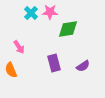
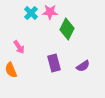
green diamond: moved 1 px left; rotated 55 degrees counterclockwise
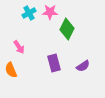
cyan cross: moved 2 px left; rotated 16 degrees clockwise
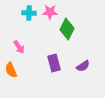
cyan cross: rotated 32 degrees clockwise
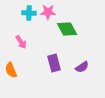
pink star: moved 2 px left
green diamond: rotated 55 degrees counterclockwise
pink arrow: moved 2 px right, 5 px up
purple semicircle: moved 1 px left, 1 px down
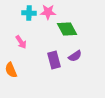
purple rectangle: moved 3 px up
purple semicircle: moved 7 px left, 11 px up
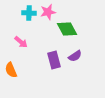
pink star: rotated 14 degrees counterclockwise
pink arrow: rotated 16 degrees counterclockwise
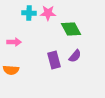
pink star: moved 1 px down; rotated 14 degrees clockwise
green diamond: moved 4 px right
pink arrow: moved 7 px left; rotated 40 degrees counterclockwise
purple semicircle: rotated 16 degrees counterclockwise
orange semicircle: rotated 63 degrees counterclockwise
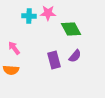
cyan cross: moved 3 px down
pink arrow: moved 6 px down; rotated 128 degrees counterclockwise
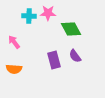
pink arrow: moved 6 px up
purple semicircle: rotated 104 degrees clockwise
orange semicircle: moved 3 px right, 1 px up
